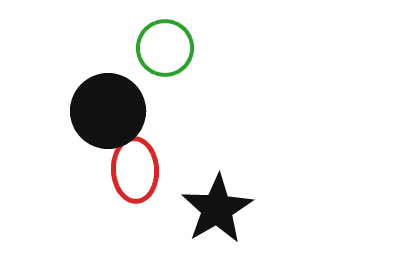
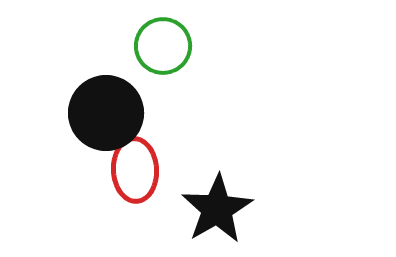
green circle: moved 2 px left, 2 px up
black circle: moved 2 px left, 2 px down
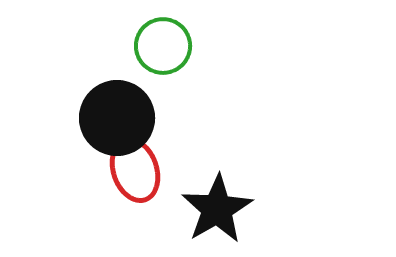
black circle: moved 11 px right, 5 px down
red ellipse: rotated 16 degrees counterclockwise
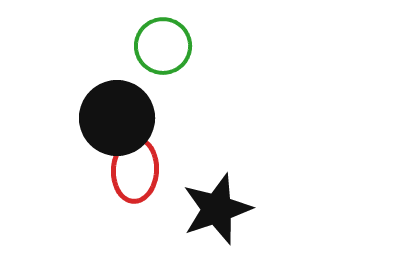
red ellipse: rotated 22 degrees clockwise
black star: rotated 12 degrees clockwise
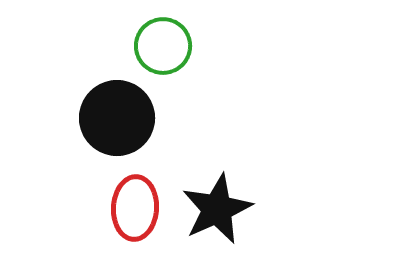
red ellipse: moved 38 px down
black star: rotated 6 degrees counterclockwise
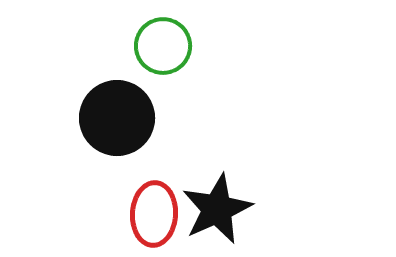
red ellipse: moved 19 px right, 6 px down
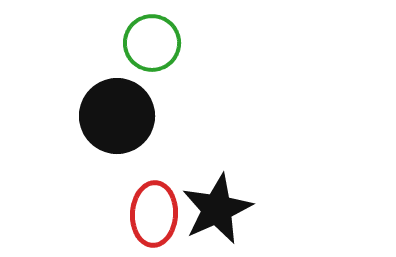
green circle: moved 11 px left, 3 px up
black circle: moved 2 px up
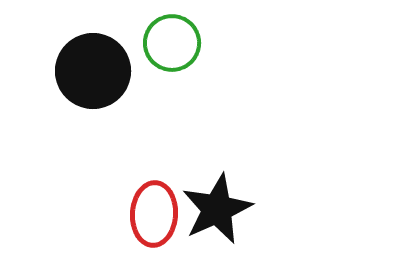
green circle: moved 20 px right
black circle: moved 24 px left, 45 px up
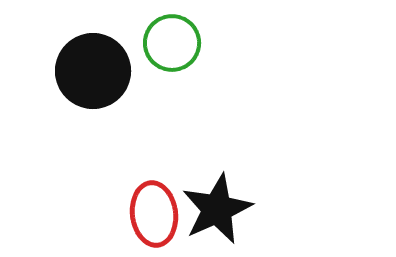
red ellipse: rotated 10 degrees counterclockwise
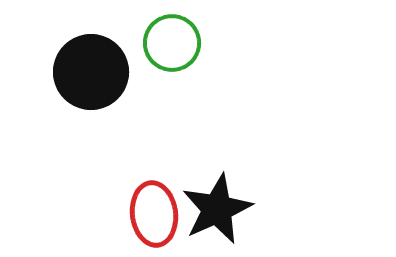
black circle: moved 2 px left, 1 px down
